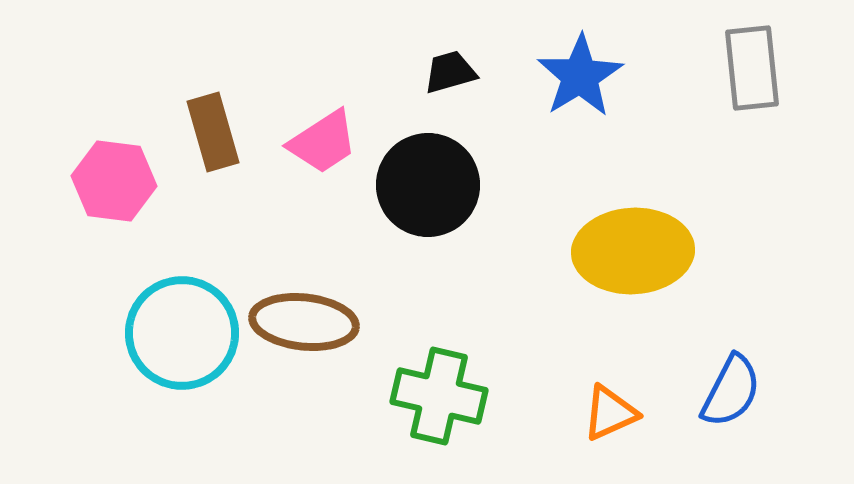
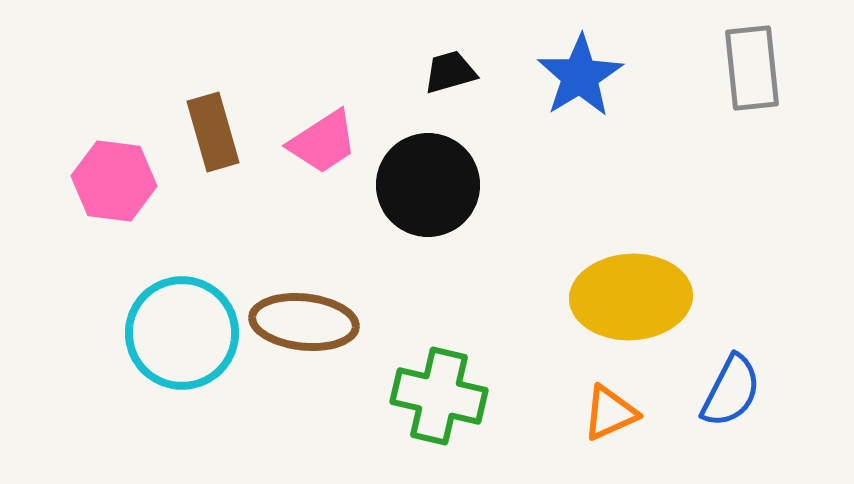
yellow ellipse: moved 2 px left, 46 px down
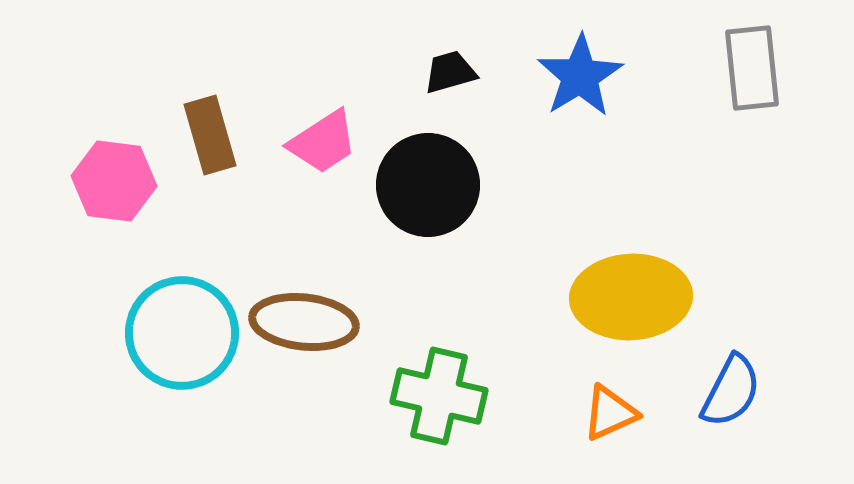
brown rectangle: moved 3 px left, 3 px down
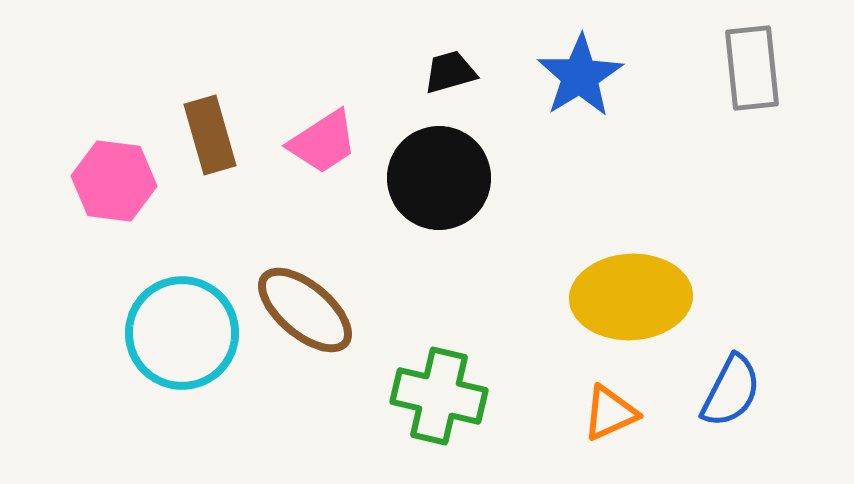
black circle: moved 11 px right, 7 px up
brown ellipse: moved 1 px right, 12 px up; rotated 34 degrees clockwise
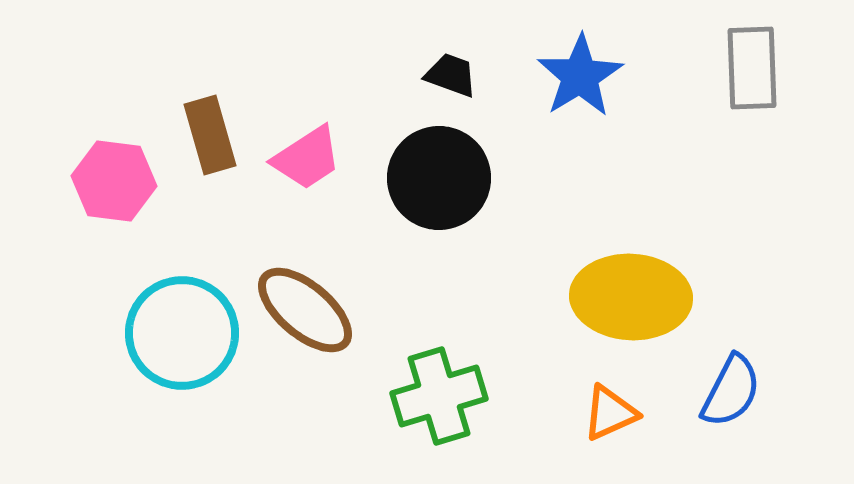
gray rectangle: rotated 4 degrees clockwise
black trapezoid: moved 1 px right, 3 px down; rotated 36 degrees clockwise
pink trapezoid: moved 16 px left, 16 px down
yellow ellipse: rotated 6 degrees clockwise
green cross: rotated 30 degrees counterclockwise
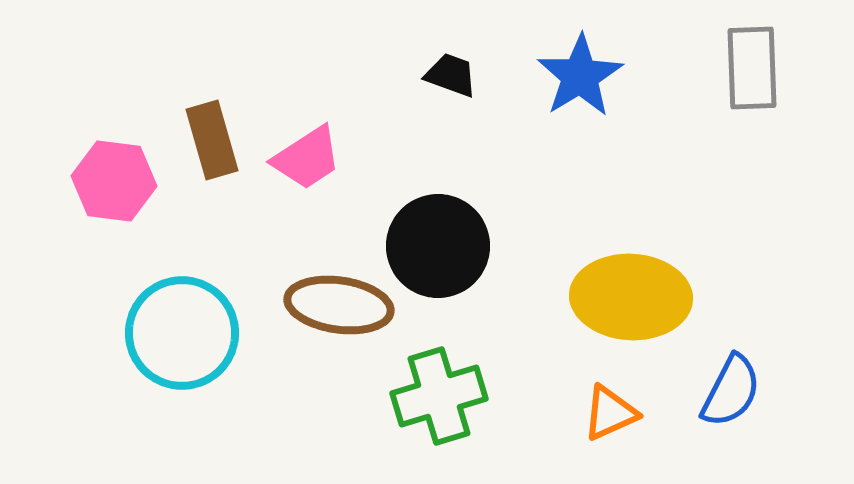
brown rectangle: moved 2 px right, 5 px down
black circle: moved 1 px left, 68 px down
brown ellipse: moved 34 px right, 5 px up; rotated 32 degrees counterclockwise
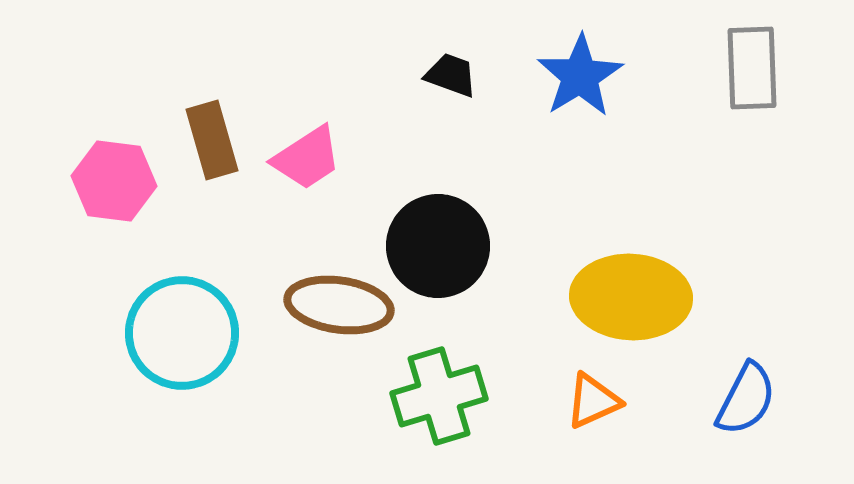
blue semicircle: moved 15 px right, 8 px down
orange triangle: moved 17 px left, 12 px up
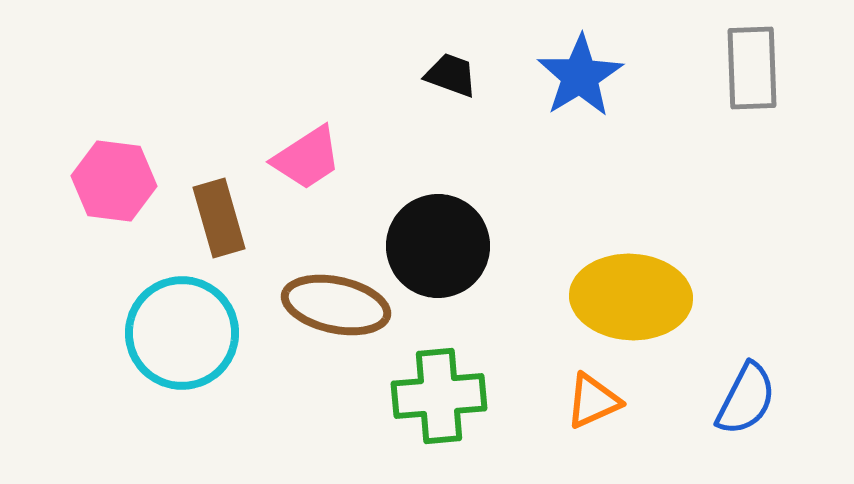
brown rectangle: moved 7 px right, 78 px down
brown ellipse: moved 3 px left; rotated 4 degrees clockwise
green cross: rotated 12 degrees clockwise
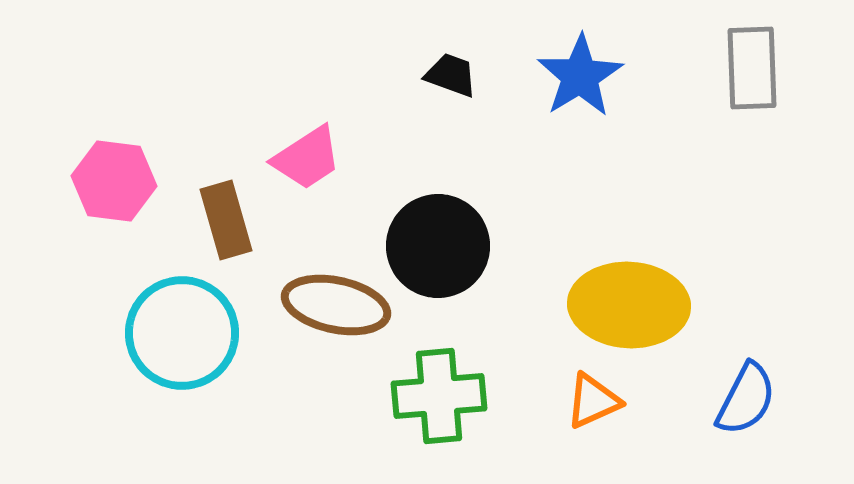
brown rectangle: moved 7 px right, 2 px down
yellow ellipse: moved 2 px left, 8 px down
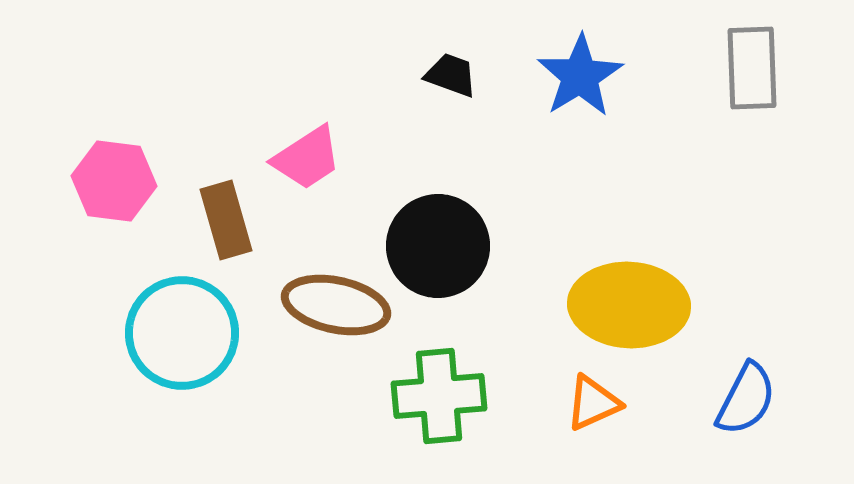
orange triangle: moved 2 px down
